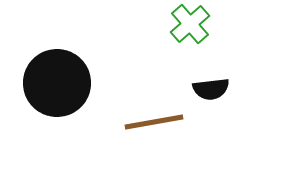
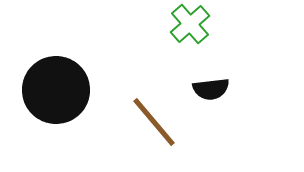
black circle: moved 1 px left, 7 px down
brown line: rotated 60 degrees clockwise
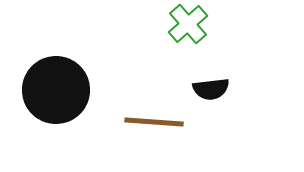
green cross: moved 2 px left
brown line: rotated 46 degrees counterclockwise
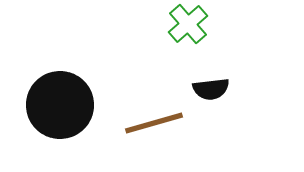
black circle: moved 4 px right, 15 px down
brown line: moved 1 px down; rotated 20 degrees counterclockwise
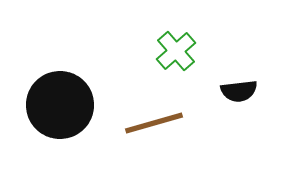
green cross: moved 12 px left, 27 px down
black semicircle: moved 28 px right, 2 px down
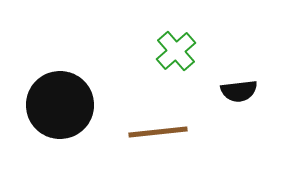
brown line: moved 4 px right, 9 px down; rotated 10 degrees clockwise
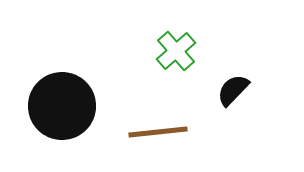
black semicircle: moved 6 px left, 1 px up; rotated 141 degrees clockwise
black circle: moved 2 px right, 1 px down
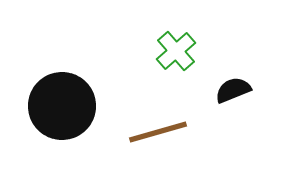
black semicircle: rotated 24 degrees clockwise
brown line: rotated 10 degrees counterclockwise
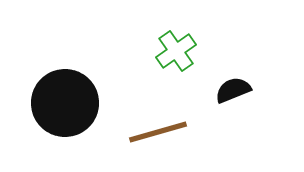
green cross: rotated 6 degrees clockwise
black circle: moved 3 px right, 3 px up
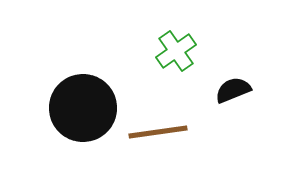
black circle: moved 18 px right, 5 px down
brown line: rotated 8 degrees clockwise
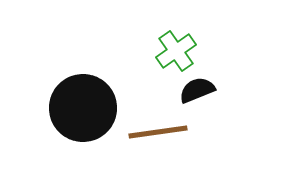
black semicircle: moved 36 px left
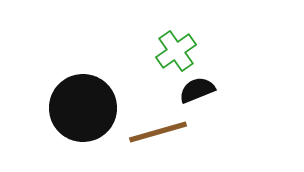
brown line: rotated 8 degrees counterclockwise
